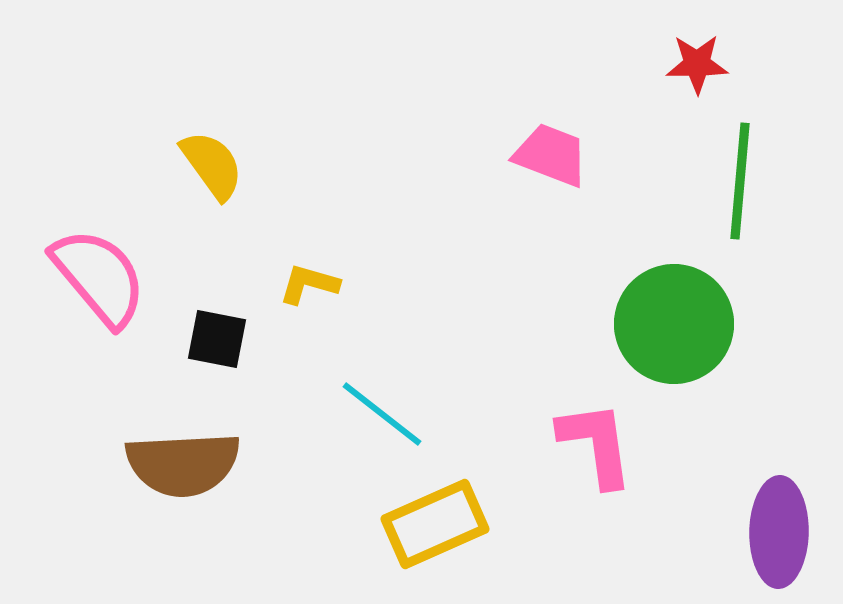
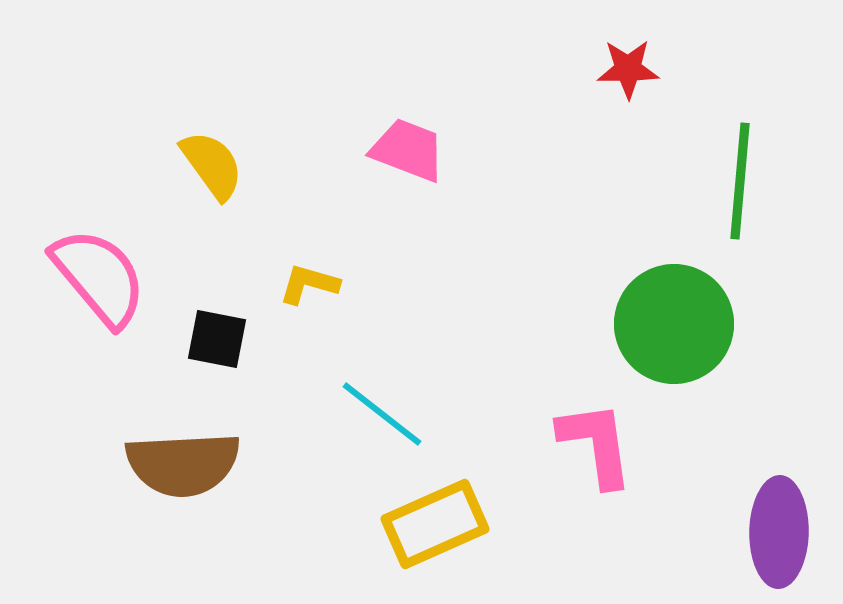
red star: moved 69 px left, 5 px down
pink trapezoid: moved 143 px left, 5 px up
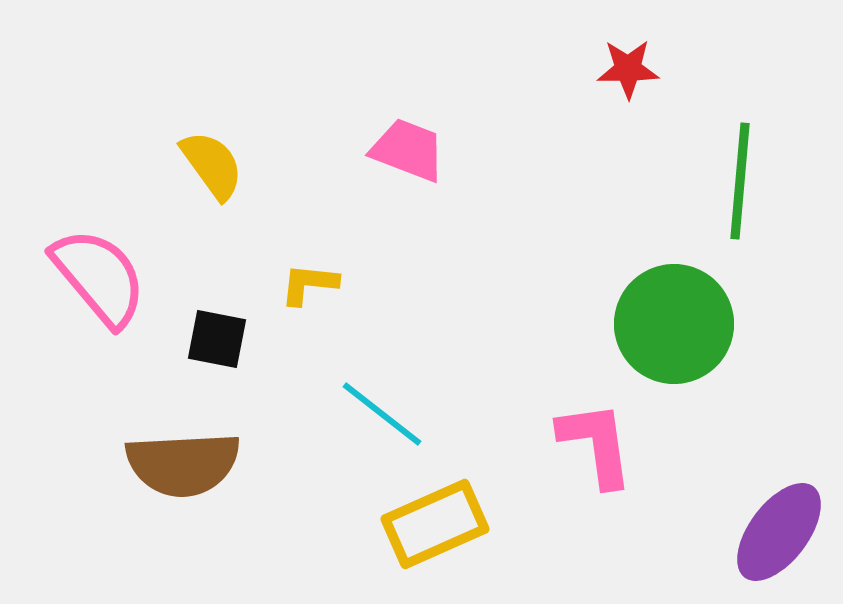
yellow L-shape: rotated 10 degrees counterclockwise
purple ellipse: rotated 36 degrees clockwise
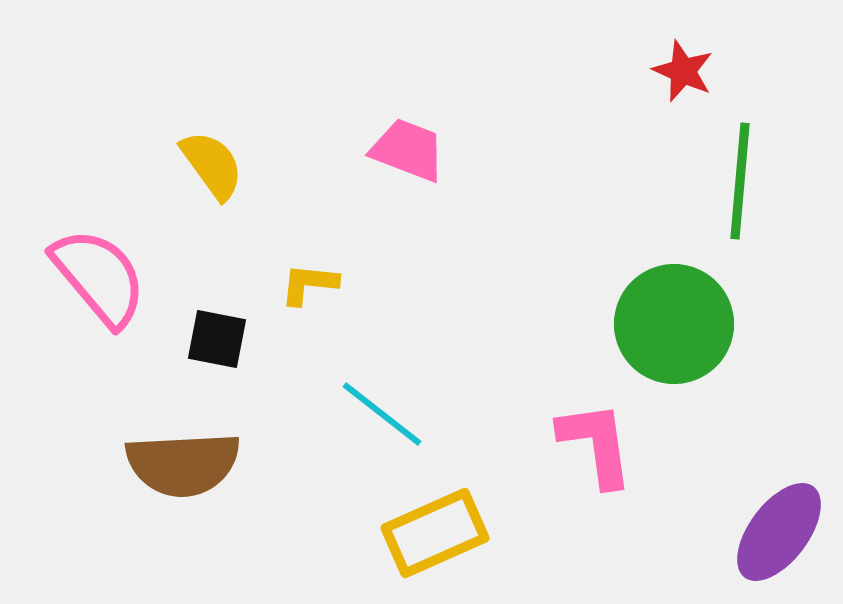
red star: moved 55 px right, 2 px down; rotated 24 degrees clockwise
yellow rectangle: moved 9 px down
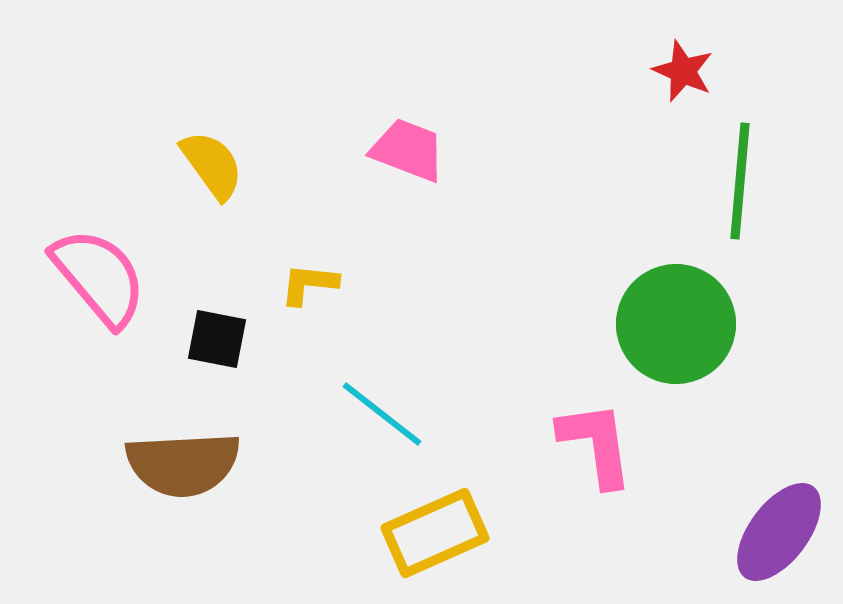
green circle: moved 2 px right
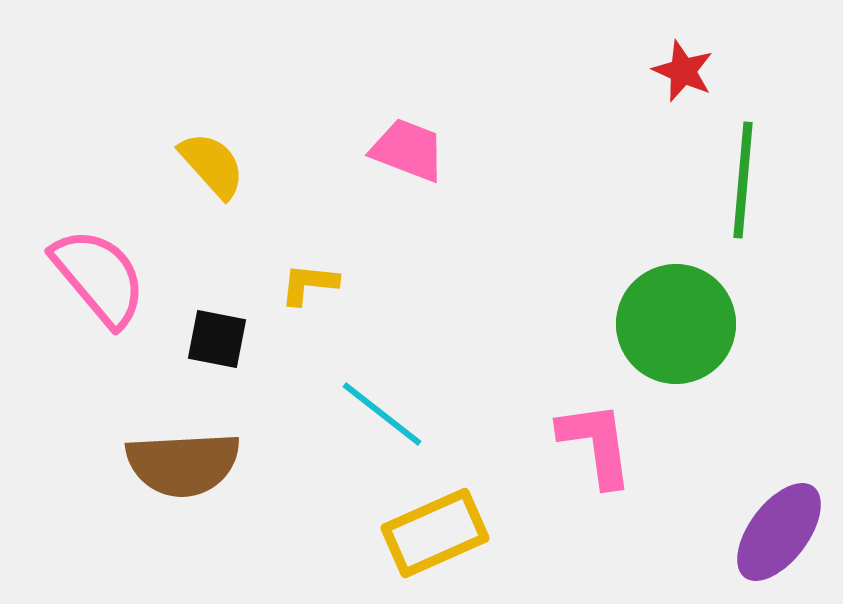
yellow semicircle: rotated 6 degrees counterclockwise
green line: moved 3 px right, 1 px up
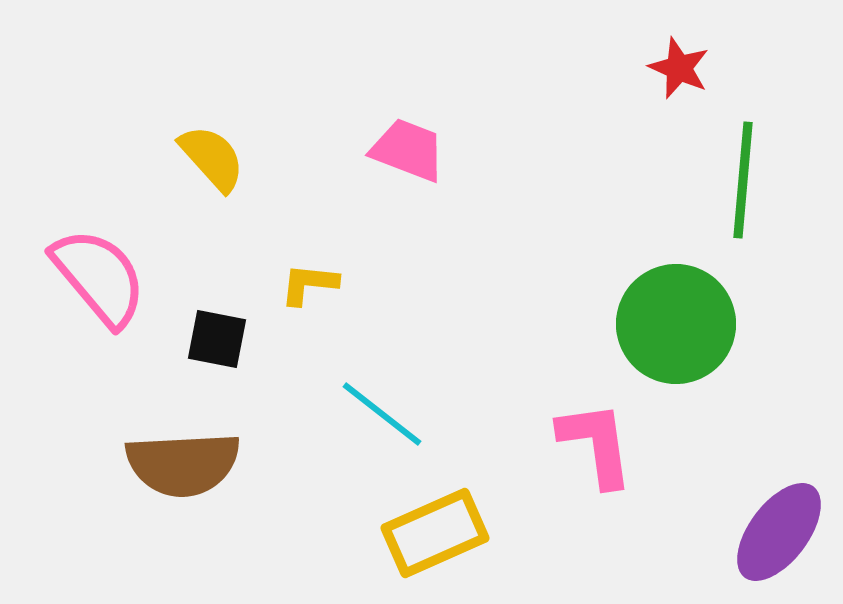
red star: moved 4 px left, 3 px up
yellow semicircle: moved 7 px up
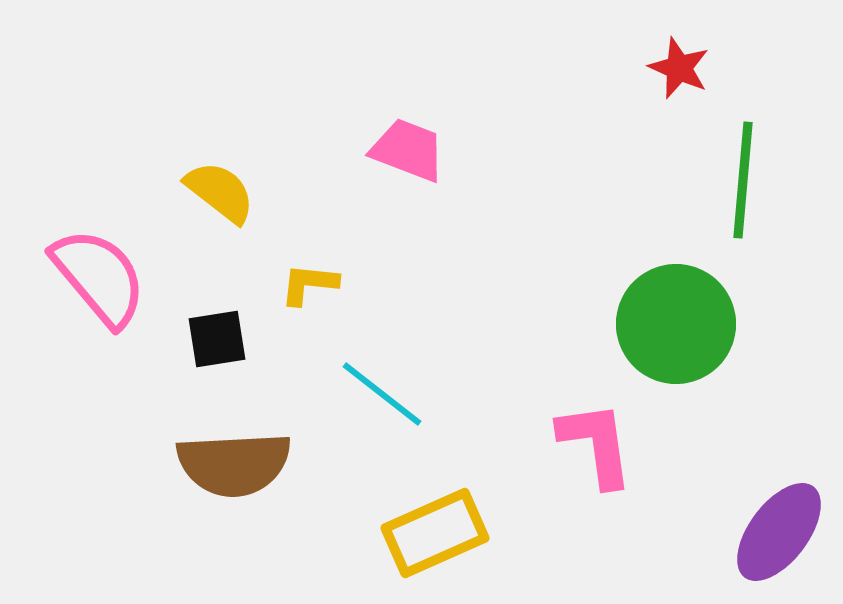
yellow semicircle: moved 8 px right, 34 px down; rotated 10 degrees counterclockwise
black square: rotated 20 degrees counterclockwise
cyan line: moved 20 px up
brown semicircle: moved 51 px right
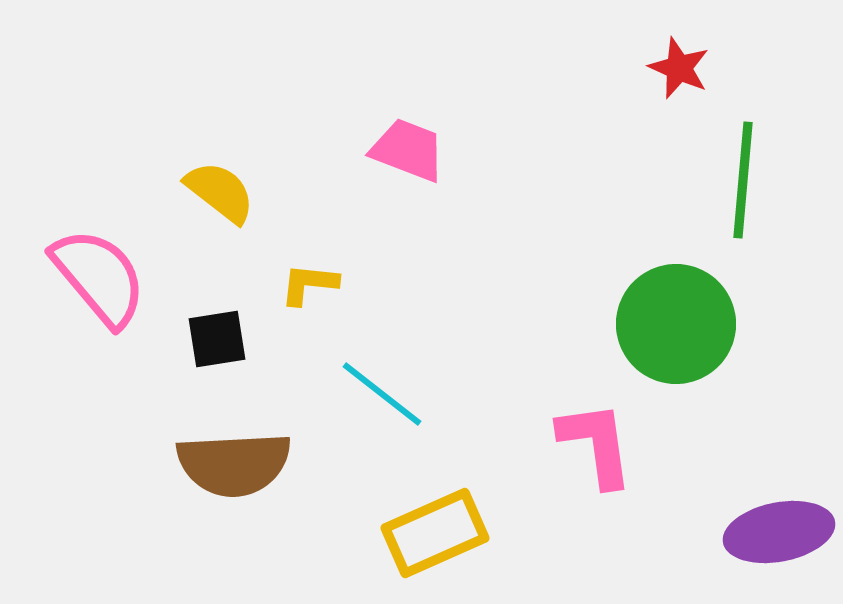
purple ellipse: rotated 42 degrees clockwise
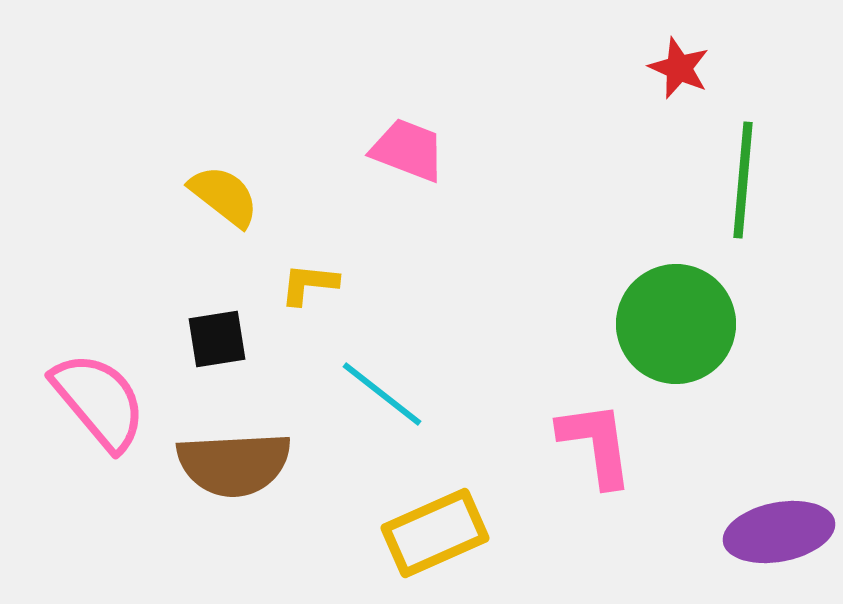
yellow semicircle: moved 4 px right, 4 px down
pink semicircle: moved 124 px down
